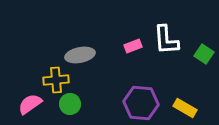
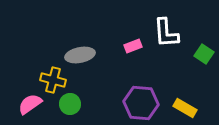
white L-shape: moved 7 px up
yellow cross: moved 3 px left; rotated 20 degrees clockwise
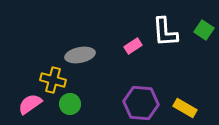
white L-shape: moved 1 px left, 1 px up
pink rectangle: rotated 12 degrees counterclockwise
green square: moved 24 px up
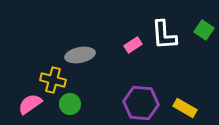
white L-shape: moved 1 px left, 3 px down
pink rectangle: moved 1 px up
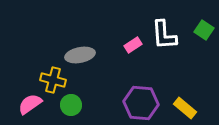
green circle: moved 1 px right, 1 px down
yellow rectangle: rotated 10 degrees clockwise
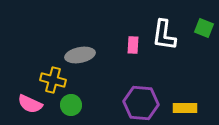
green square: moved 2 px up; rotated 12 degrees counterclockwise
white L-shape: rotated 12 degrees clockwise
pink rectangle: rotated 54 degrees counterclockwise
pink semicircle: rotated 120 degrees counterclockwise
yellow rectangle: rotated 40 degrees counterclockwise
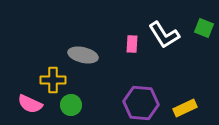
white L-shape: rotated 40 degrees counterclockwise
pink rectangle: moved 1 px left, 1 px up
gray ellipse: moved 3 px right; rotated 24 degrees clockwise
yellow cross: rotated 15 degrees counterclockwise
yellow rectangle: rotated 25 degrees counterclockwise
